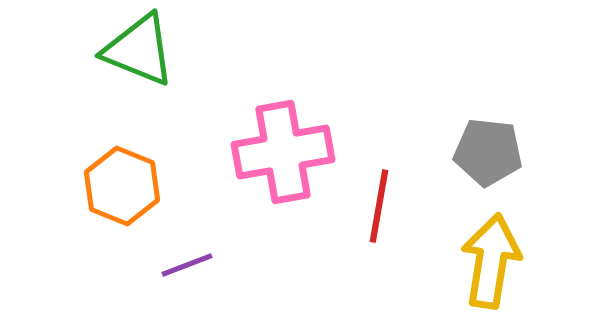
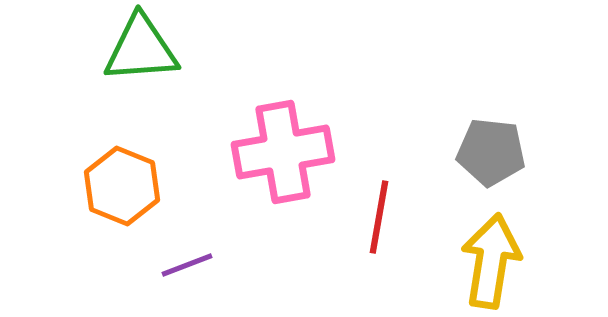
green triangle: moved 2 px right, 1 px up; rotated 26 degrees counterclockwise
gray pentagon: moved 3 px right
red line: moved 11 px down
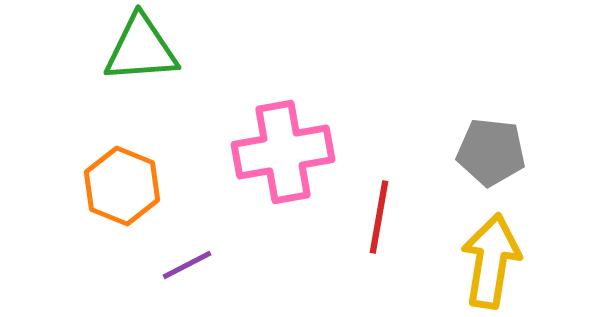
purple line: rotated 6 degrees counterclockwise
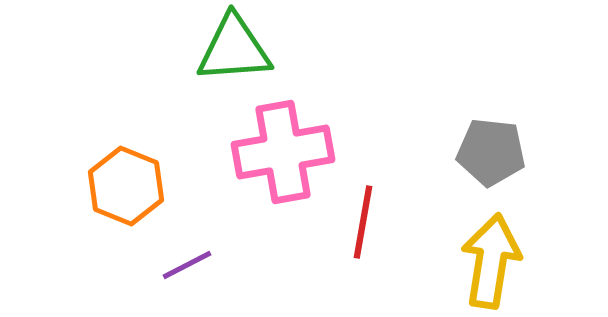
green triangle: moved 93 px right
orange hexagon: moved 4 px right
red line: moved 16 px left, 5 px down
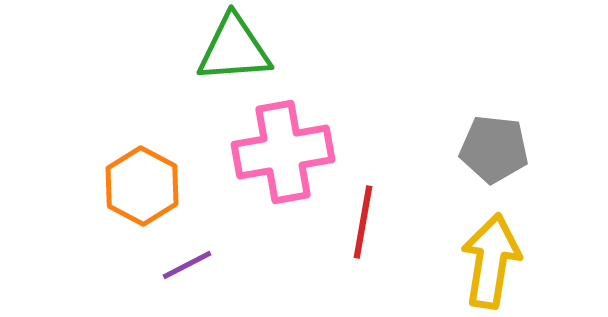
gray pentagon: moved 3 px right, 3 px up
orange hexagon: moved 16 px right; rotated 6 degrees clockwise
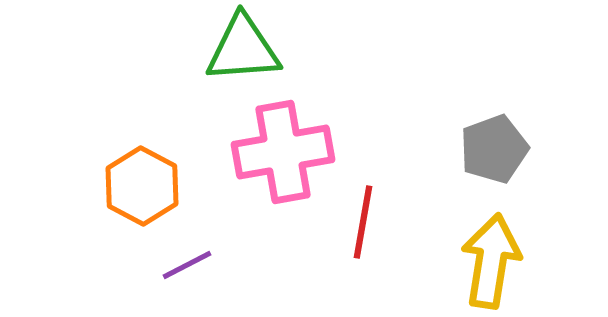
green triangle: moved 9 px right
gray pentagon: rotated 26 degrees counterclockwise
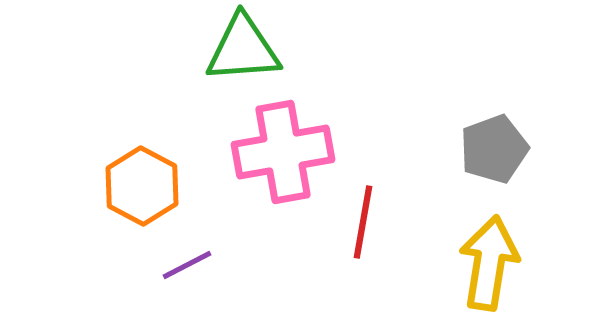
yellow arrow: moved 2 px left, 2 px down
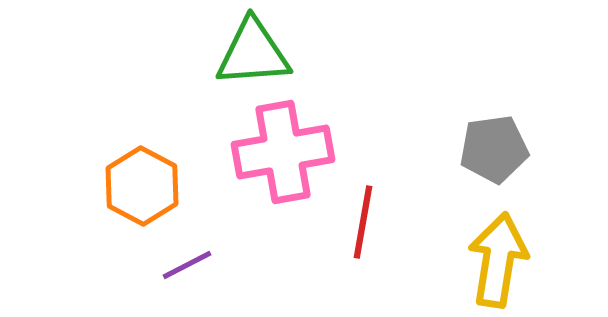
green triangle: moved 10 px right, 4 px down
gray pentagon: rotated 12 degrees clockwise
yellow arrow: moved 9 px right, 3 px up
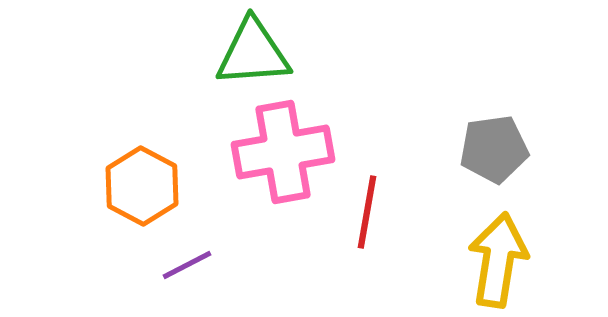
red line: moved 4 px right, 10 px up
